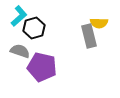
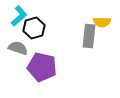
yellow semicircle: moved 3 px right, 1 px up
gray rectangle: rotated 20 degrees clockwise
gray semicircle: moved 2 px left, 3 px up
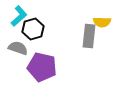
black hexagon: moved 1 px left, 1 px down
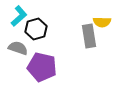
black hexagon: moved 3 px right
gray rectangle: rotated 15 degrees counterclockwise
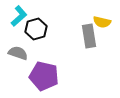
yellow semicircle: rotated 12 degrees clockwise
gray semicircle: moved 5 px down
purple pentagon: moved 2 px right, 9 px down
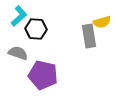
yellow semicircle: rotated 30 degrees counterclockwise
black hexagon: rotated 20 degrees clockwise
purple pentagon: moved 1 px left, 1 px up
